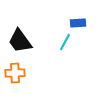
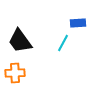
cyan line: moved 2 px left, 1 px down
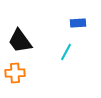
cyan line: moved 3 px right, 9 px down
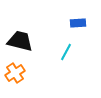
black trapezoid: rotated 140 degrees clockwise
orange cross: rotated 30 degrees counterclockwise
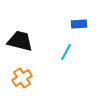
blue rectangle: moved 1 px right, 1 px down
orange cross: moved 7 px right, 5 px down
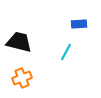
black trapezoid: moved 1 px left, 1 px down
orange cross: rotated 12 degrees clockwise
